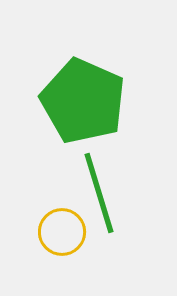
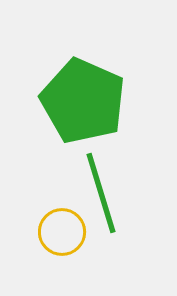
green line: moved 2 px right
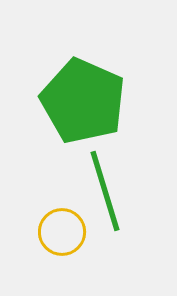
green line: moved 4 px right, 2 px up
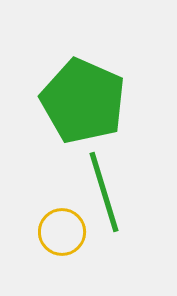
green line: moved 1 px left, 1 px down
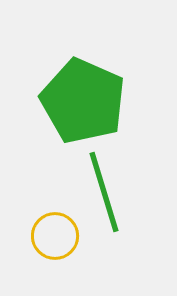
yellow circle: moved 7 px left, 4 px down
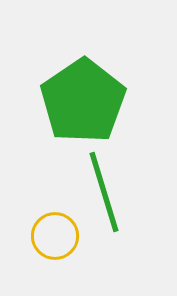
green pentagon: rotated 14 degrees clockwise
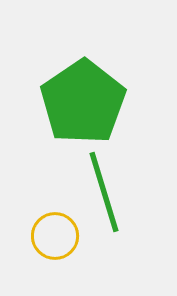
green pentagon: moved 1 px down
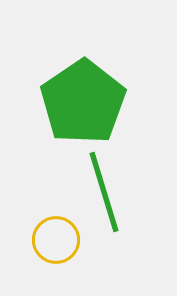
yellow circle: moved 1 px right, 4 px down
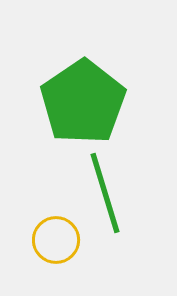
green line: moved 1 px right, 1 px down
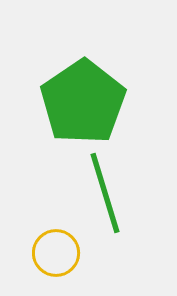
yellow circle: moved 13 px down
